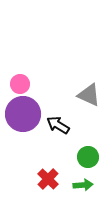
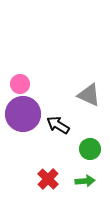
green circle: moved 2 px right, 8 px up
green arrow: moved 2 px right, 4 px up
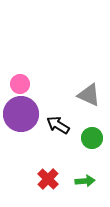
purple circle: moved 2 px left
green circle: moved 2 px right, 11 px up
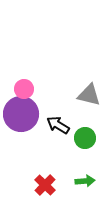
pink circle: moved 4 px right, 5 px down
gray triangle: rotated 10 degrees counterclockwise
green circle: moved 7 px left
red cross: moved 3 px left, 6 px down
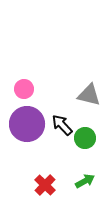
purple circle: moved 6 px right, 10 px down
black arrow: moved 4 px right; rotated 15 degrees clockwise
green arrow: rotated 24 degrees counterclockwise
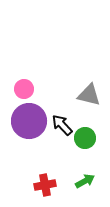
purple circle: moved 2 px right, 3 px up
red cross: rotated 35 degrees clockwise
